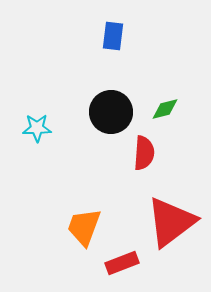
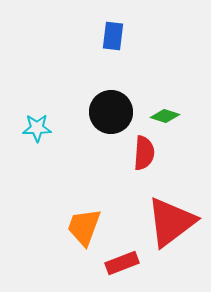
green diamond: moved 7 px down; rotated 32 degrees clockwise
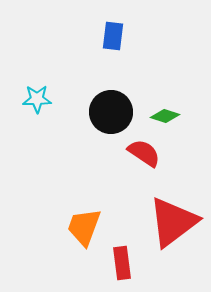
cyan star: moved 29 px up
red semicircle: rotated 60 degrees counterclockwise
red triangle: moved 2 px right
red rectangle: rotated 76 degrees counterclockwise
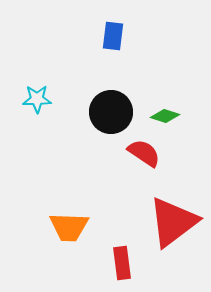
orange trapezoid: moved 15 px left; rotated 108 degrees counterclockwise
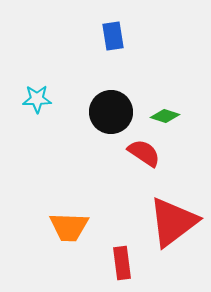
blue rectangle: rotated 16 degrees counterclockwise
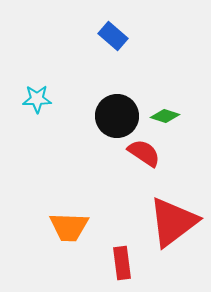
blue rectangle: rotated 40 degrees counterclockwise
black circle: moved 6 px right, 4 px down
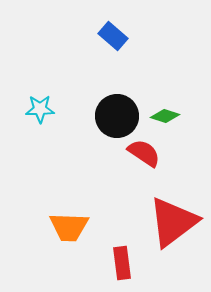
cyan star: moved 3 px right, 10 px down
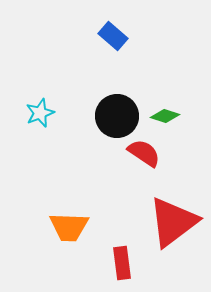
cyan star: moved 4 px down; rotated 20 degrees counterclockwise
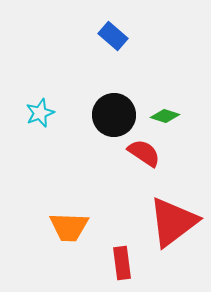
black circle: moved 3 px left, 1 px up
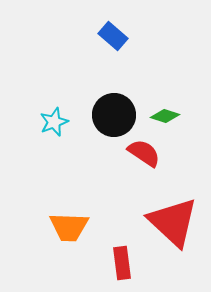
cyan star: moved 14 px right, 9 px down
red triangle: rotated 40 degrees counterclockwise
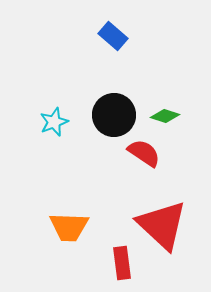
red triangle: moved 11 px left, 3 px down
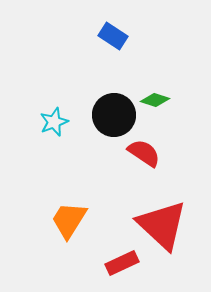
blue rectangle: rotated 8 degrees counterclockwise
green diamond: moved 10 px left, 16 px up
orange trapezoid: moved 7 px up; rotated 120 degrees clockwise
red rectangle: rotated 72 degrees clockwise
